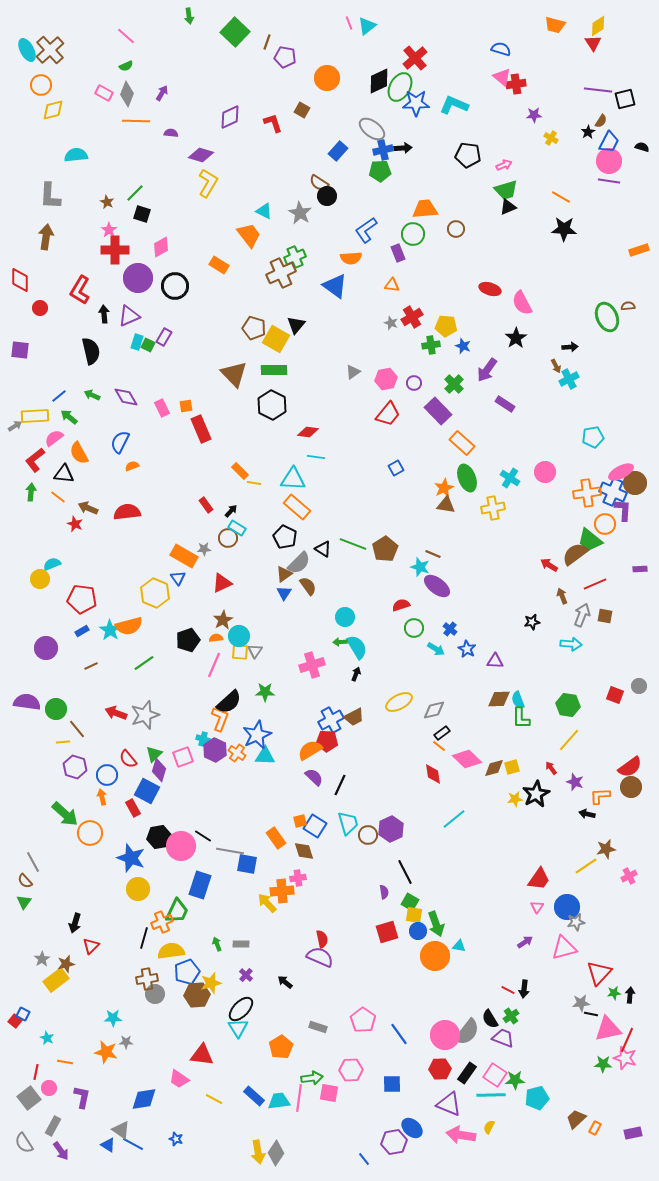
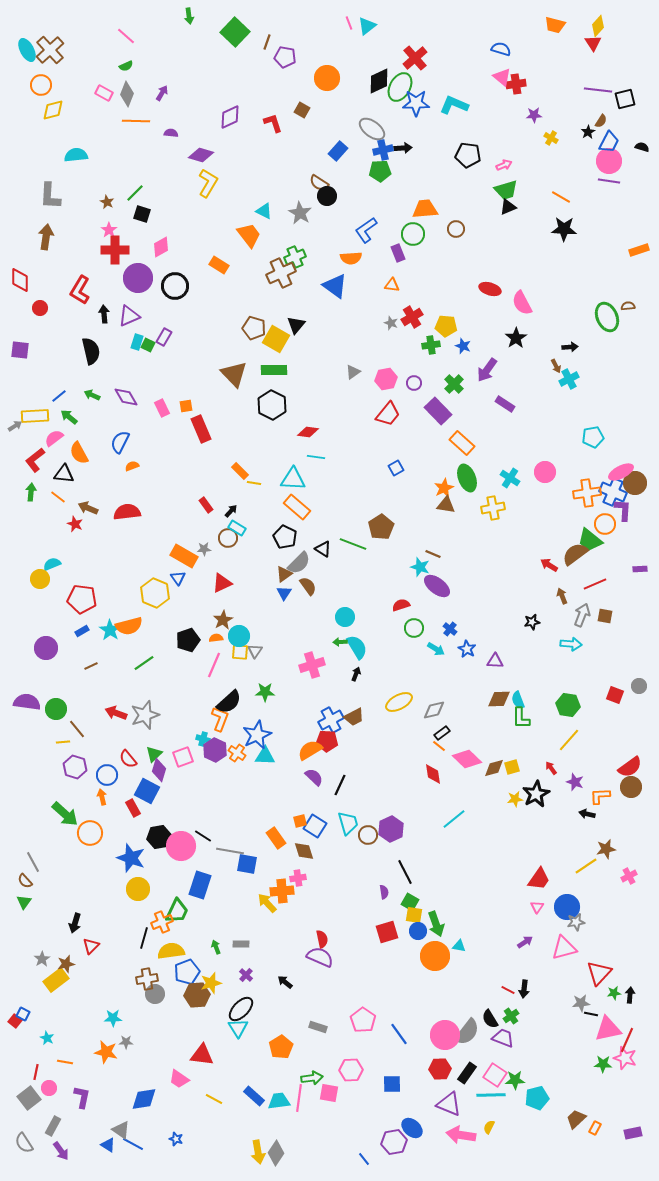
yellow diamond at (598, 26): rotated 15 degrees counterclockwise
brown pentagon at (385, 549): moved 4 px left, 22 px up
green arrow at (217, 944): moved 1 px left, 3 px down
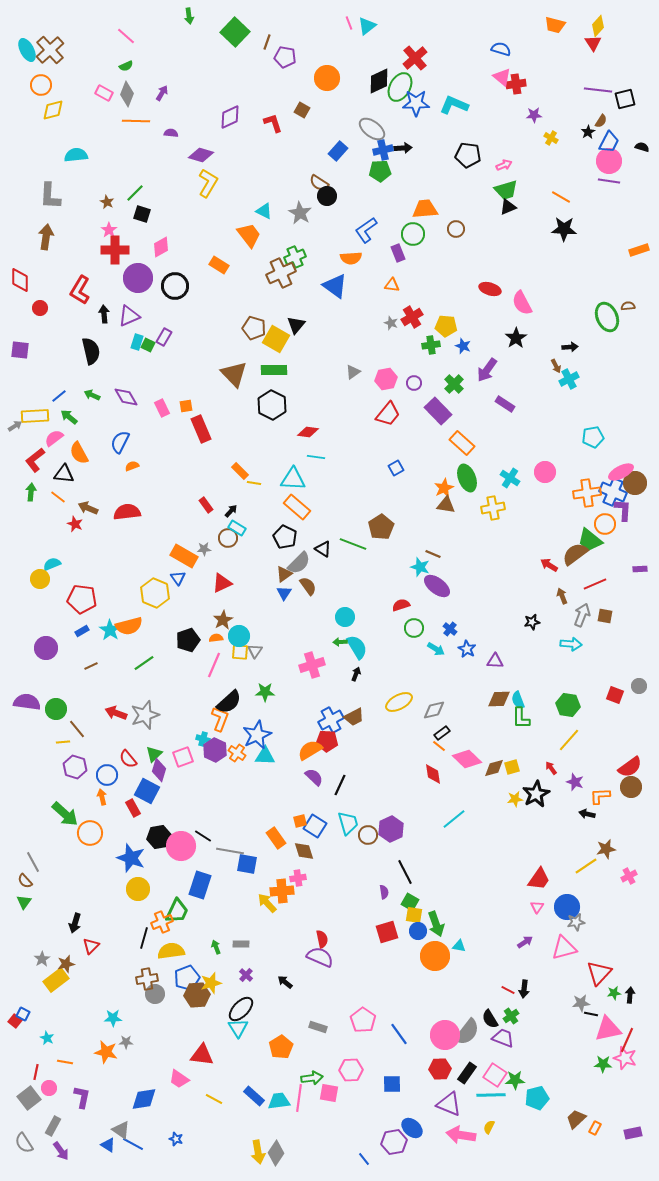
blue pentagon at (187, 972): moved 6 px down
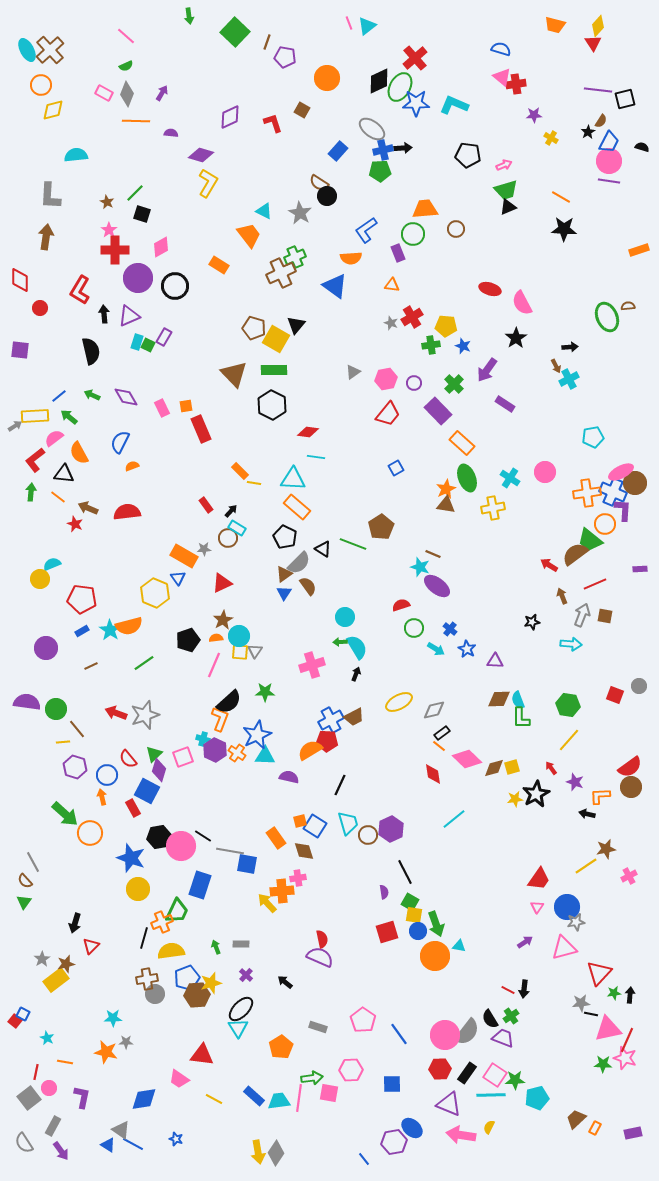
orange star at (444, 488): moved 2 px right, 1 px down
purple semicircle at (314, 777): moved 25 px left; rotated 30 degrees counterclockwise
